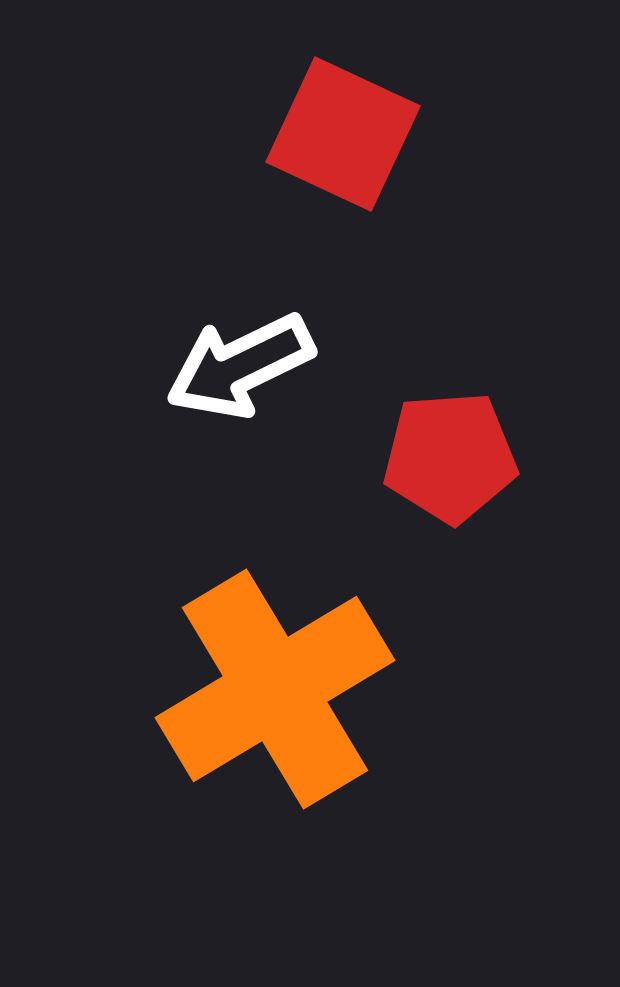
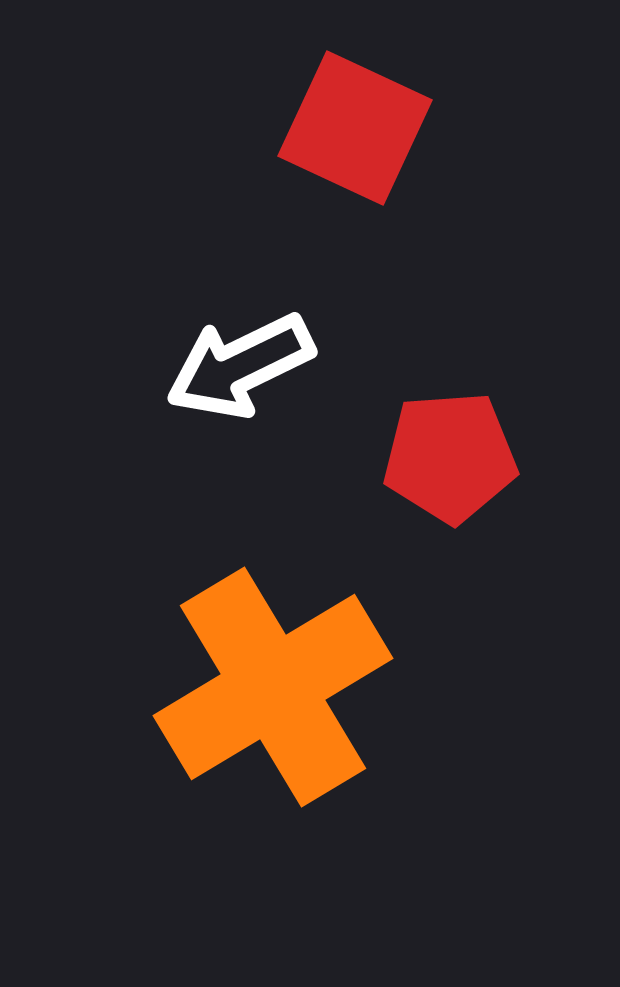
red square: moved 12 px right, 6 px up
orange cross: moved 2 px left, 2 px up
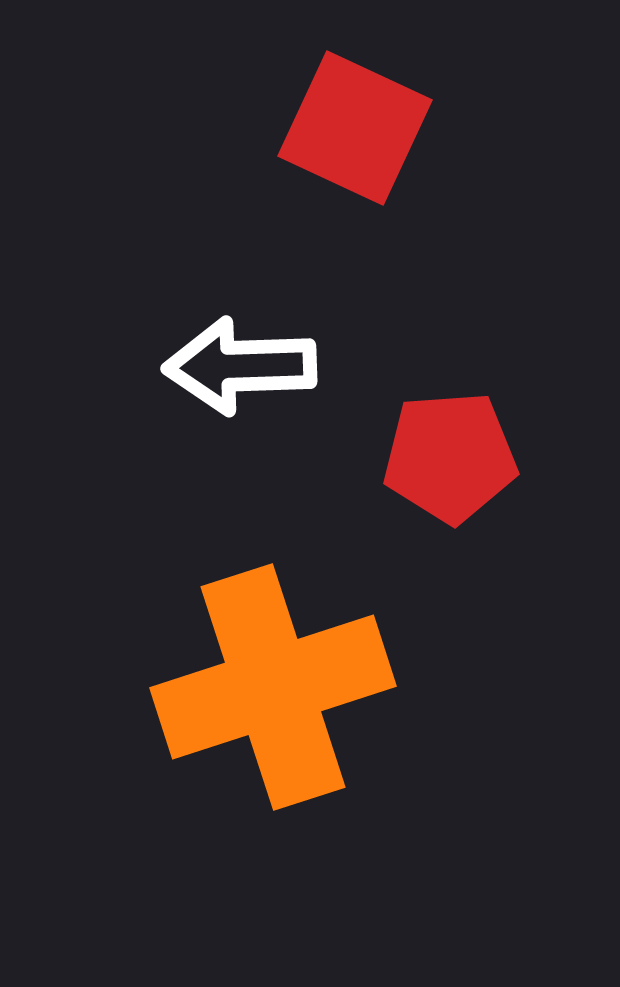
white arrow: rotated 24 degrees clockwise
orange cross: rotated 13 degrees clockwise
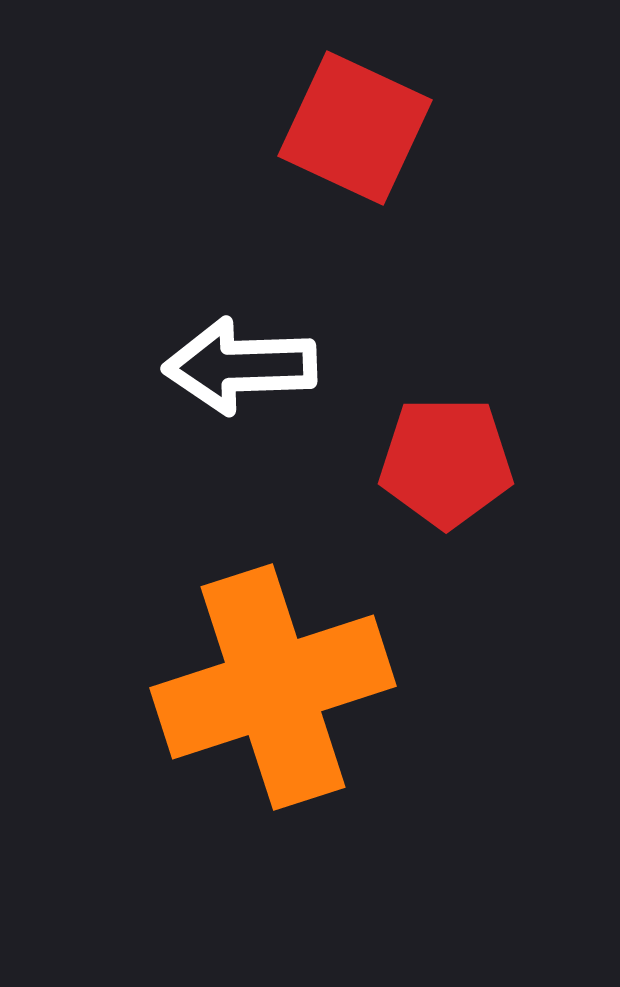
red pentagon: moved 4 px left, 5 px down; rotated 4 degrees clockwise
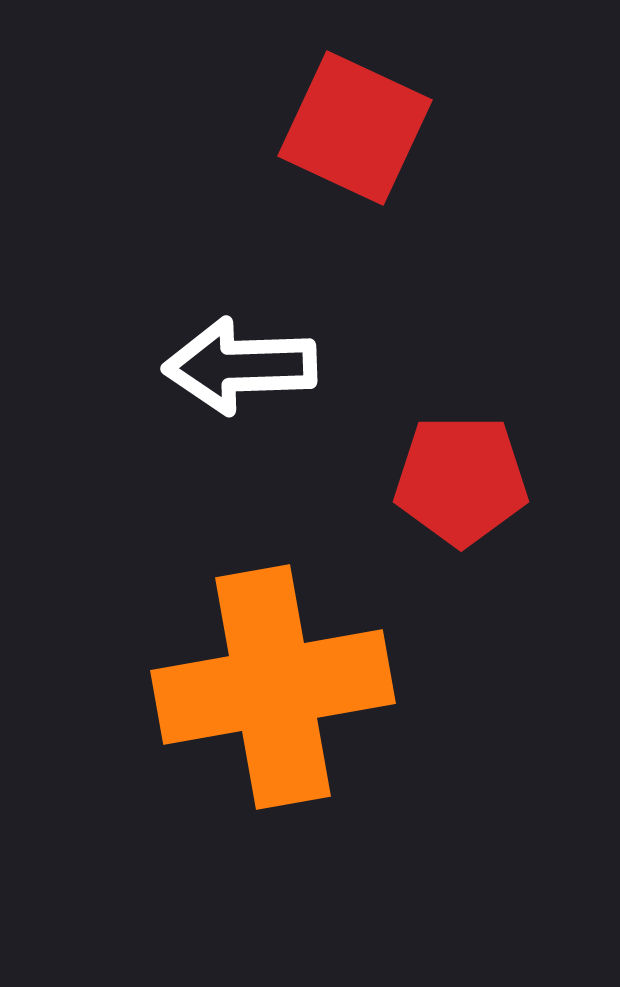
red pentagon: moved 15 px right, 18 px down
orange cross: rotated 8 degrees clockwise
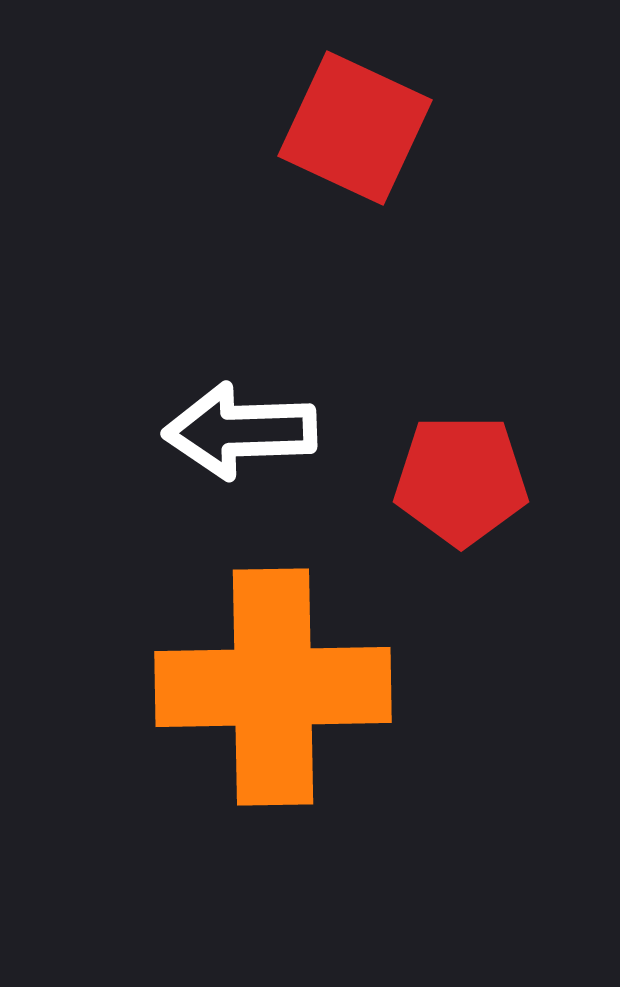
white arrow: moved 65 px down
orange cross: rotated 9 degrees clockwise
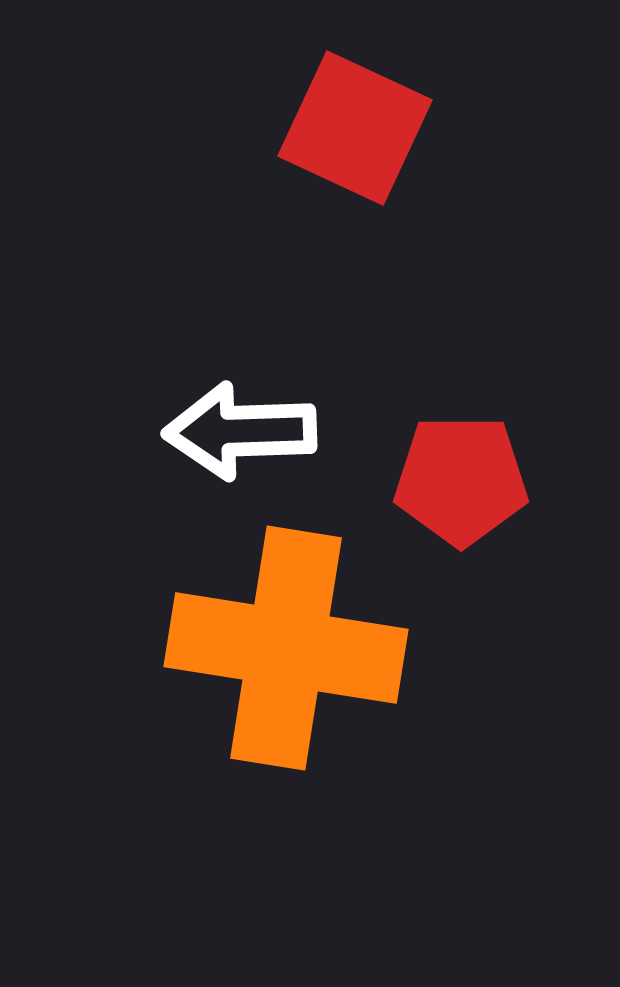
orange cross: moved 13 px right, 39 px up; rotated 10 degrees clockwise
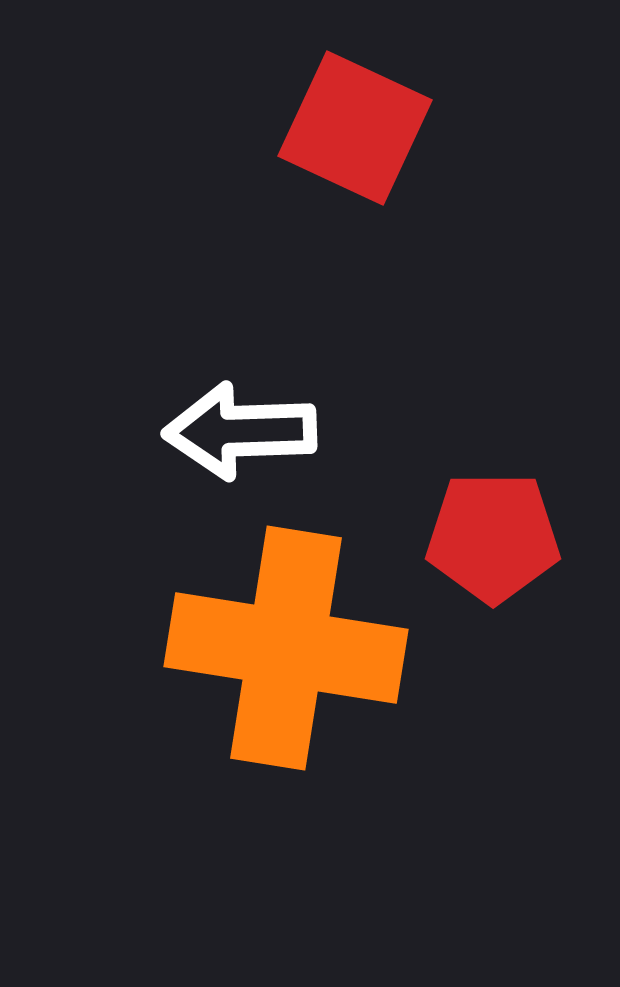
red pentagon: moved 32 px right, 57 px down
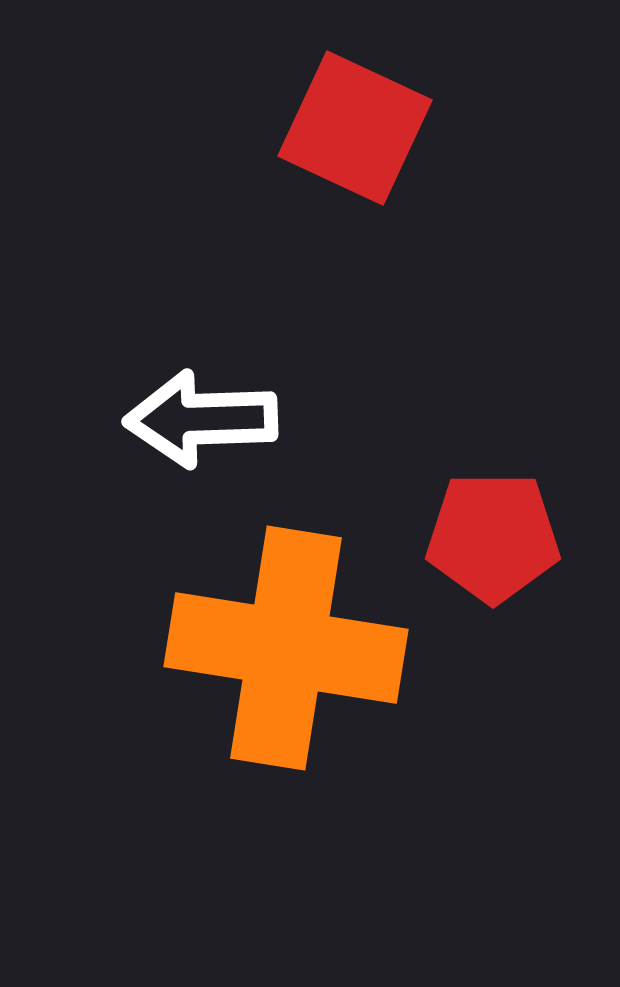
white arrow: moved 39 px left, 12 px up
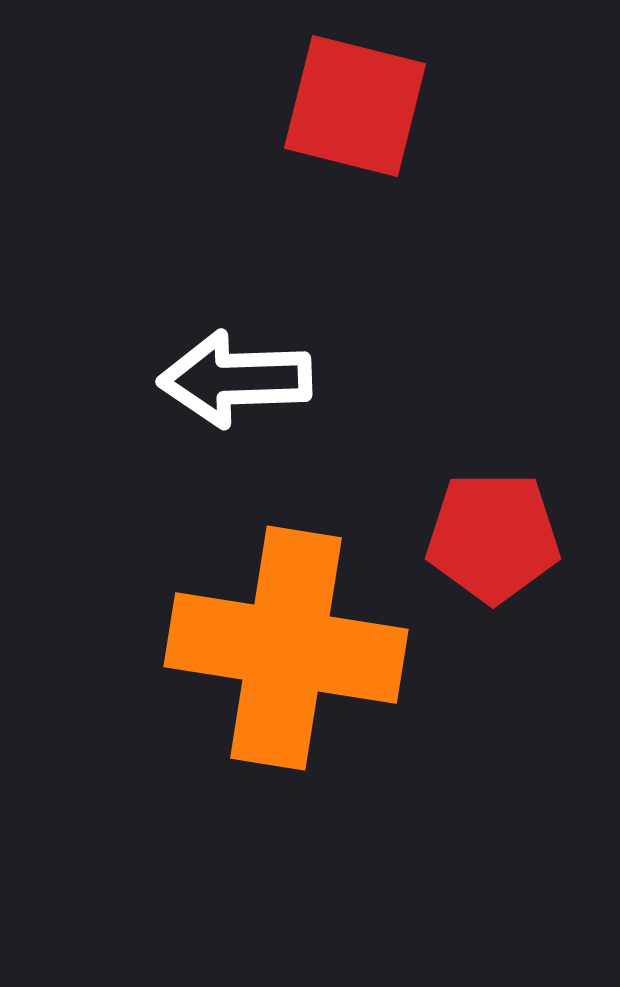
red square: moved 22 px up; rotated 11 degrees counterclockwise
white arrow: moved 34 px right, 40 px up
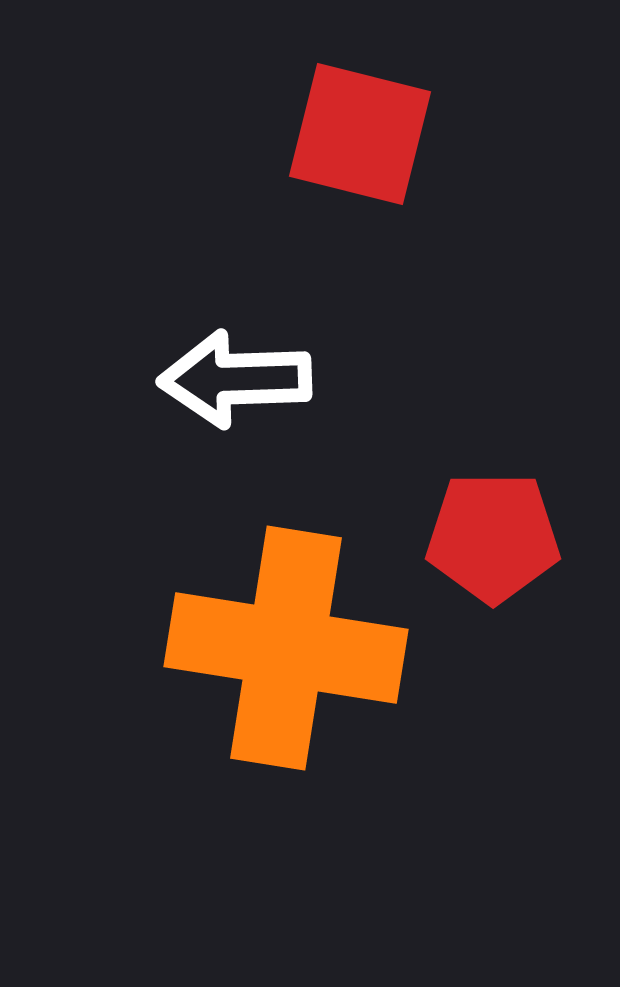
red square: moved 5 px right, 28 px down
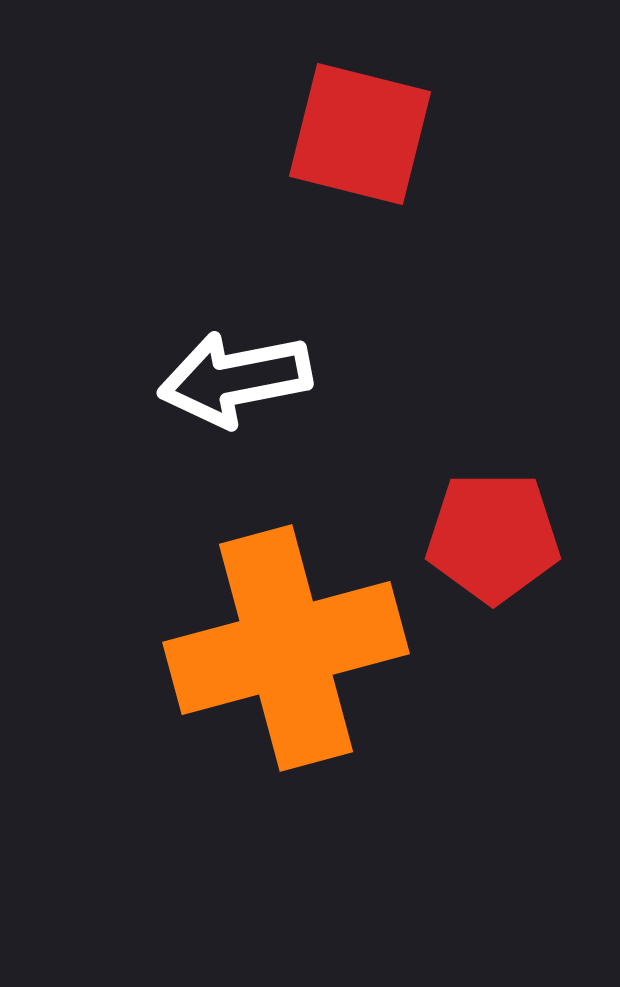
white arrow: rotated 9 degrees counterclockwise
orange cross: rotated 24 degrees counterclockwise
